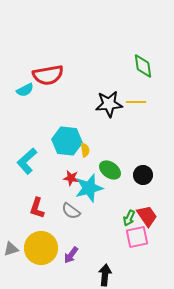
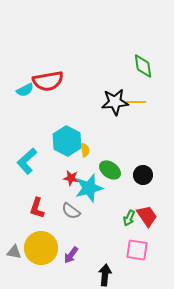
red semicircle: moved 6 px down
black star: moved 6 px right, 2 px up
cyan hexagon: rotated 20 degrees clockwise
pink square: moved 13 px down; rotated 20 degrees clockwise
gray triangle: moved 3 px right, 3 px down; rotated 28 degrees clockwise
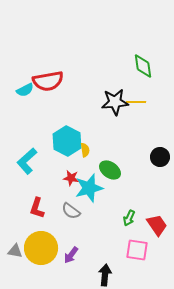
black circle: moved 17 px right, 18 px up
red trapezoid: moved 10 px right, 9 px down
gray triangle: moved 1 px right, 1 px up
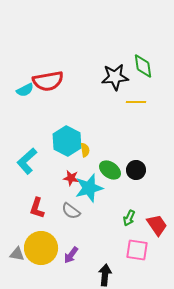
black star: moved 25 px up
black circle: moved 24 px left, 13 px down
gray triangle: moved 2 px right, 3 px down
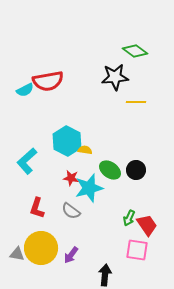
green diamond: moved 8 px left, 15 px up; rotated 45 degrees counterclockwise
yellow semicircle: rotated 72 degrees counterclockwise
red trapezoid: moved 10 px left
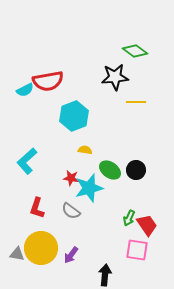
cyan hexagon: moved 7 px right, 25 px up; rotated 12 degrees clockwise
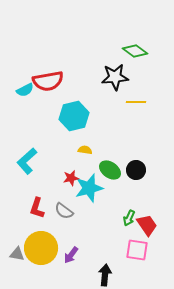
cyan hexagon: rotated 8 degrees clockwise
red star: rotated 21 degrees counterclockwise
gray semicircle: moved 7 px left
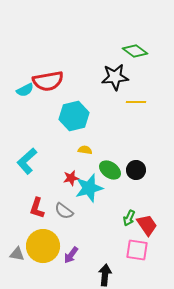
yellow circle: moved 2 px right, 2 px up
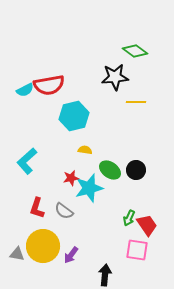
red semicircle: moved 1 px right, 4 px down
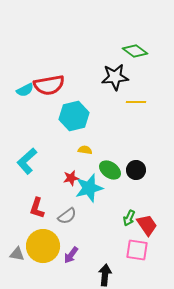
gray semicircle: moved 3 px right, 5 px down; rotated 72 degrees counterclockwise
